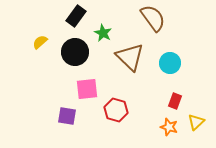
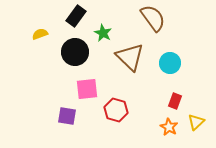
yellow semicircle: moved 8 px up; rotated 21 degrees clockwise
orange star: rotated 12 degrees clockwise
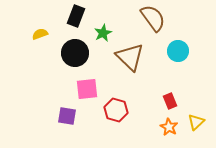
black rectangle: rotated 15 degrees counterclockwise
green star: rotated 18 degrees clockwise
black circle: moved 1 px down
cyan circle: moved 8 px right, 12 px up
red rectangle: moved 5 px left; rotated 42 degrees counterclockwise
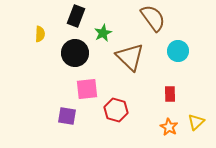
yellow semicircle: rotated 112 degrees clockwise
red rectangle: moved 7 px up; rotated 21 degrees clockwise
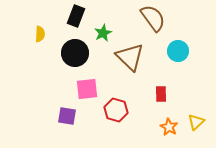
red rectangle: moved 9 px left
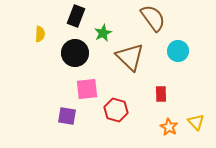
yellow triangle: rotated 30 degrees counterclockwise
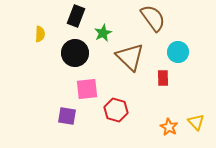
cyan circle: moved 1 px down
red rectangle: moved 2 px right, 16 px up
